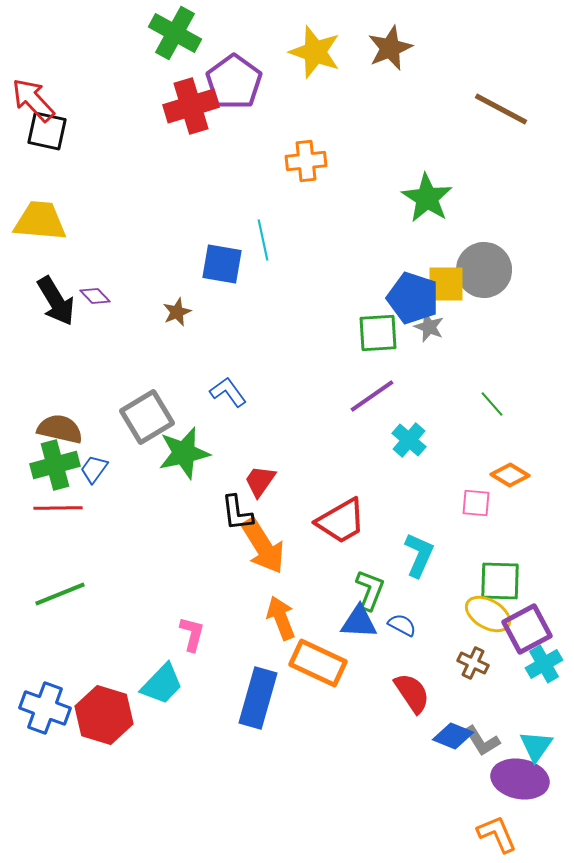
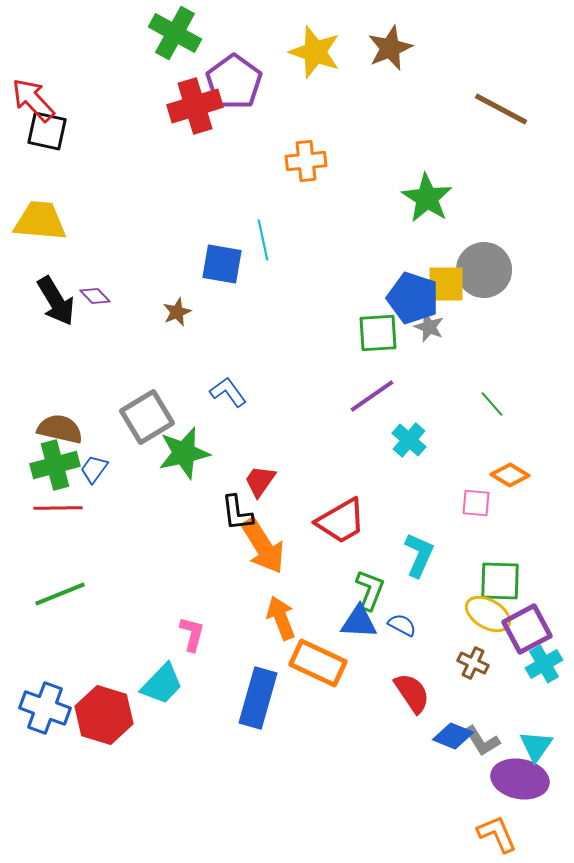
red cross at (191, 106): moved 4 px right
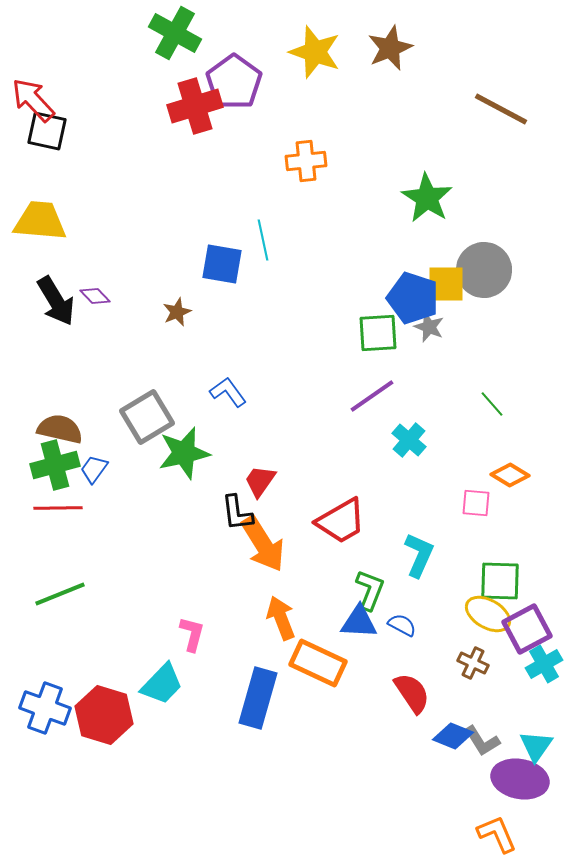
orange arrow at (263, 546): moved 2 px up
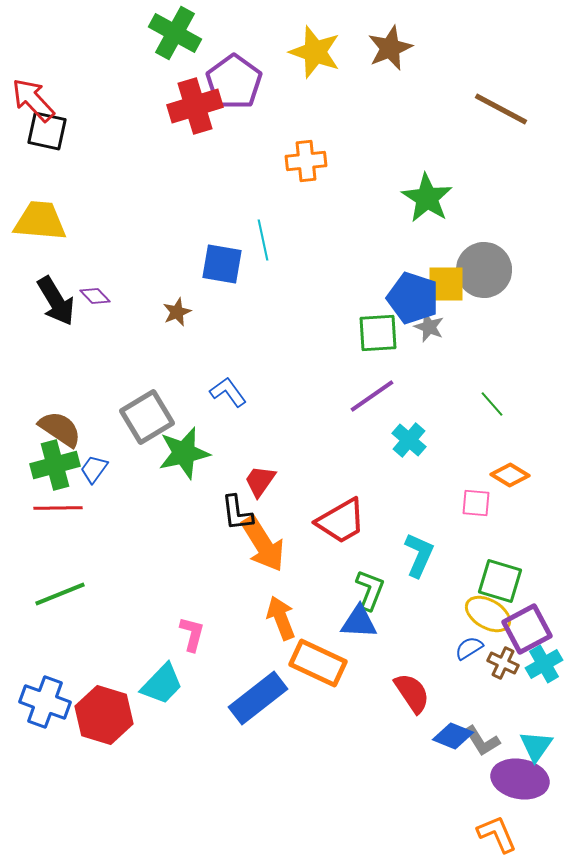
brown semicircle at (60, 429): rotated 21 degrees clockwise
green square at (500, 581): rotated 15 degrees clockwise
blue semicircle at (402, 625): moved 67 px right, 23 px down; rotated 60 degrees counterclockwise
brown cross at (473, 663): moved 30 px right
blue rectangle at (258, 698): rotated 36 degrees clockwise
blue cross at (45, 708): moved 6 px up
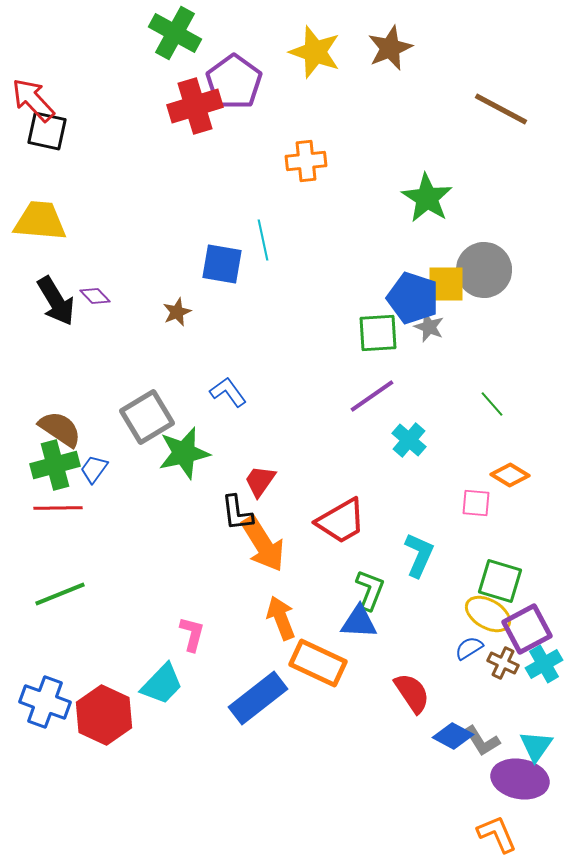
red hexagon at (104, 715): rotated 8 degrees clockwise
blue diamond at (453, 736): rotated 6 degrees clockwise
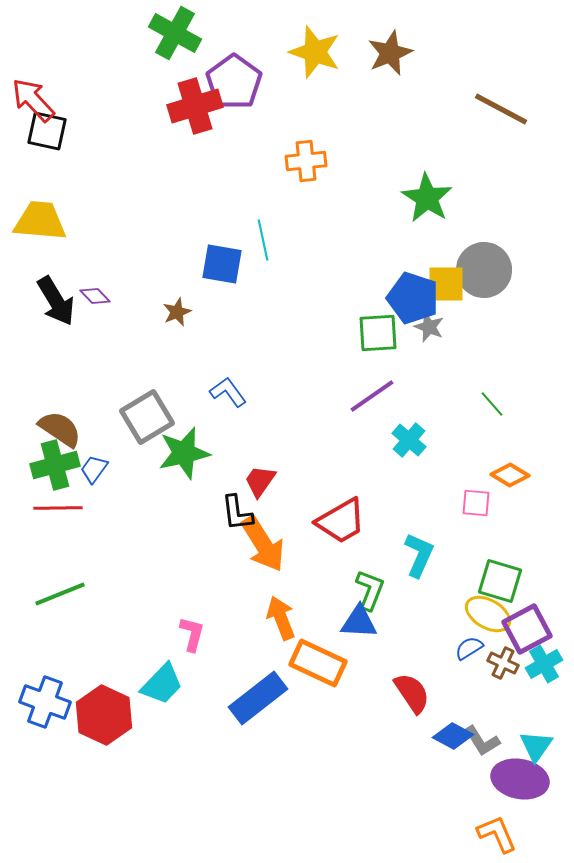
brown star at (390, 48): moved 5 px down
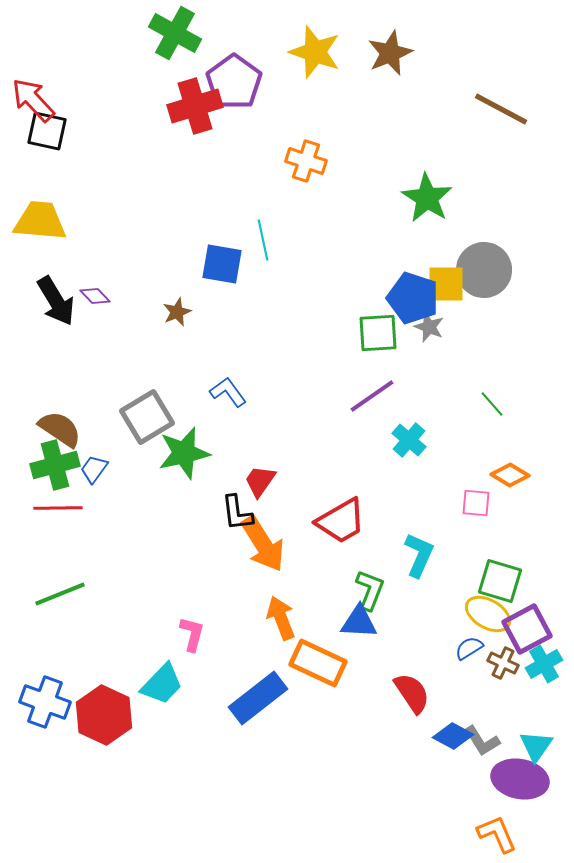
orange cross at (306, 161): rotated 24 degrees clockwise
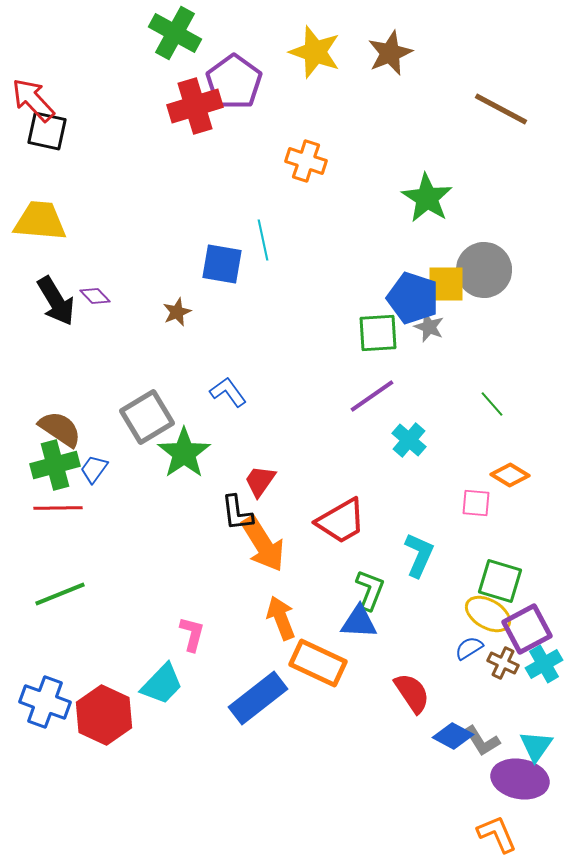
green star at (184, 453): rotated 22 degrees counterclockwise
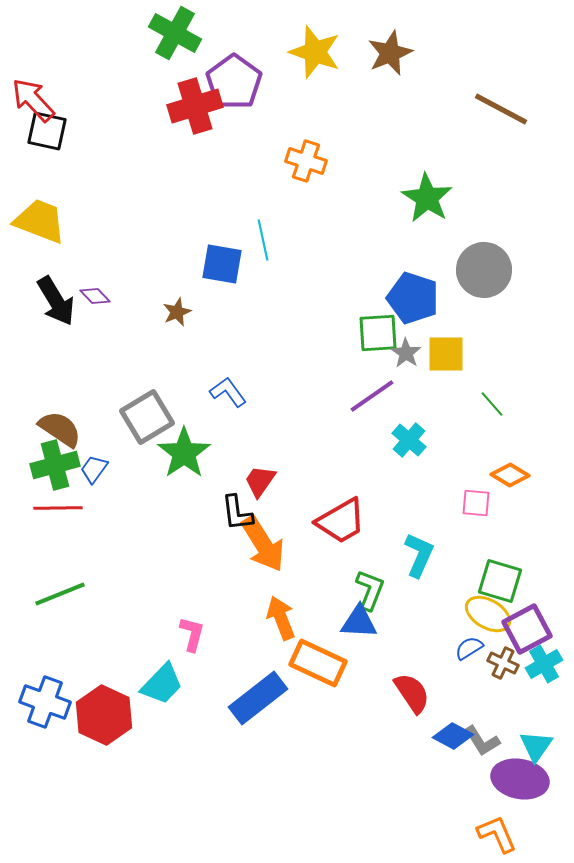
yellow trapezoid at (40, 221): rotated 16 degrees clockwise
yellow square at (446, 284): moved 70 px down
gray star at (429, 327): moved 23 px left, 26 px down; rotated 12 degrees clockwise
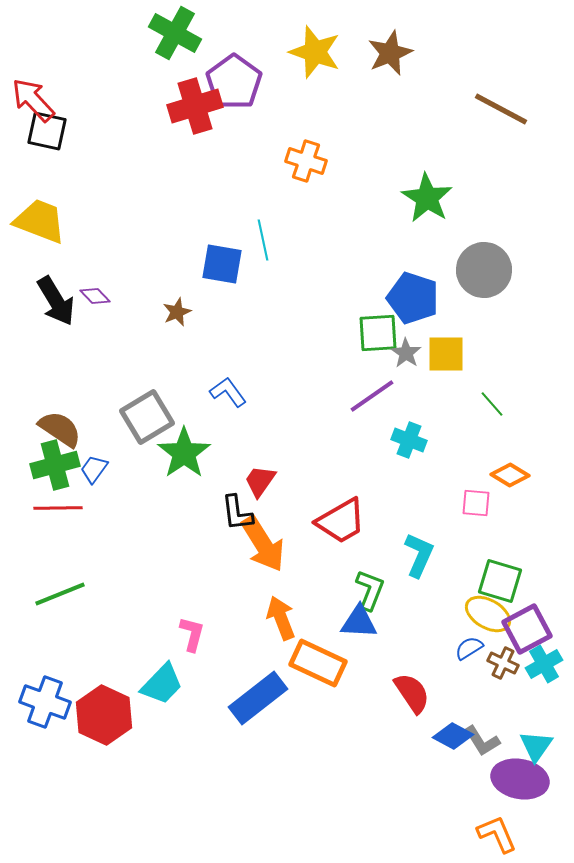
cyan cross at (409, 440): rotated 20 degrees counterclockwise
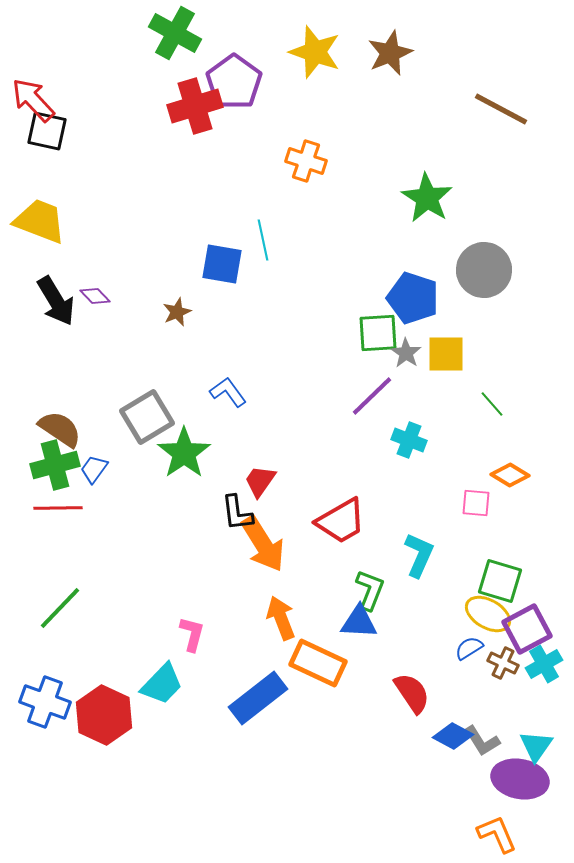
purple line at (372, 396): rotated 9 degrees counterclockwise
green line at (60, 594): moved 14 px down; rotated 24 degrees counterclockwise
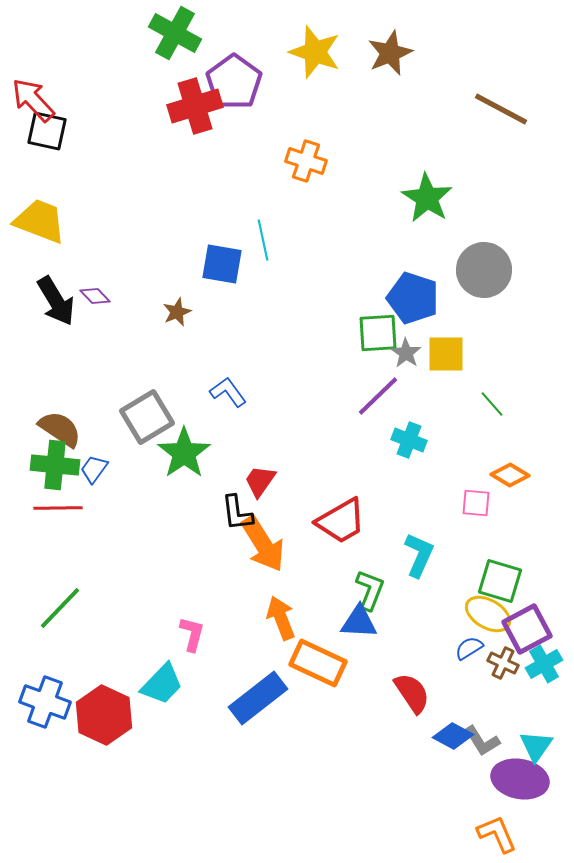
purple line at (372, 396): moved 6 px right
green cross at (55, 465): rotated 21 degrees clockwise
